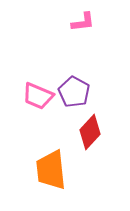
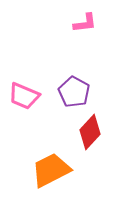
pink L-shape: moved 2 px right, 1 px down
pink trapezoid: moved 14 px left
orange trapezoid: rotated 69 degrees clockwise
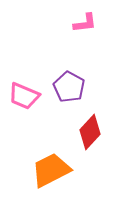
purple pentagon: moved 5 px left, 5 px up
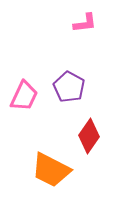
pink trapezoid: rotated 88 degrees counterclockwise
red diamond: moved 1 px left, 4 px down; rotated 8 degrees counterclockwise
orange trapezoid: rotated 126 degrees counterclockwise
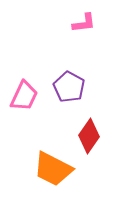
pink L-shape: moved 1 px left
orange trapezoid: moved 2 px right, 1 px up
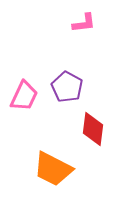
purple pentagon: moved 2 px left
red diamond: moved 4 px right, 7 px up; rotated 28 degrees counterclockwise
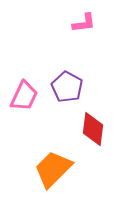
orange trapezoid: rotated 108 degrees clockwise
